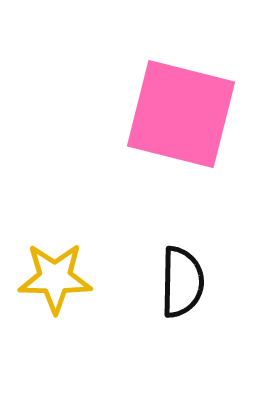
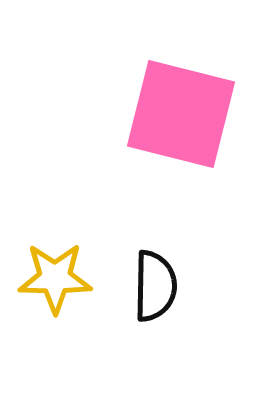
black semicircle: moved 27 px left, 4 px down
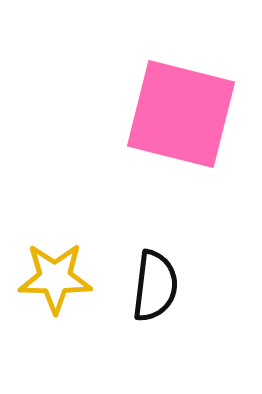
black semicircle: rotated 6 degrees clockwise
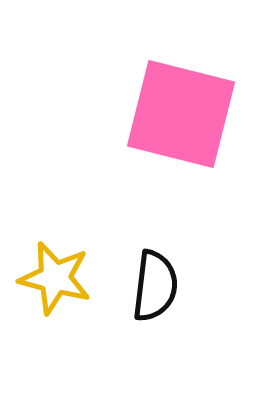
yellow star: rotated 14 degrees clockwise
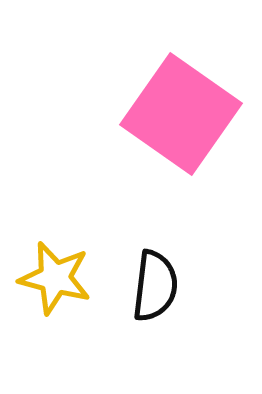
pink square: rotated 21 degrees clockwise
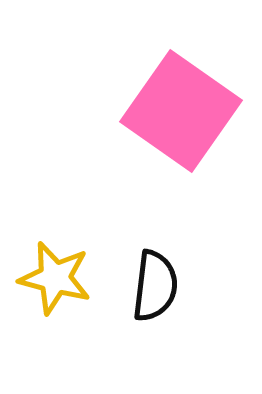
pink square: moved 3 px up
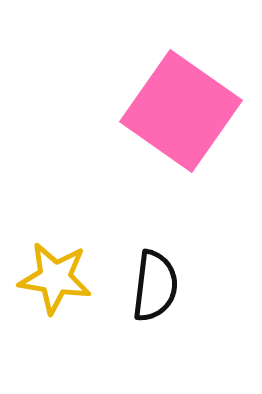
yellow star: rotated 6 degrees counterclockwise
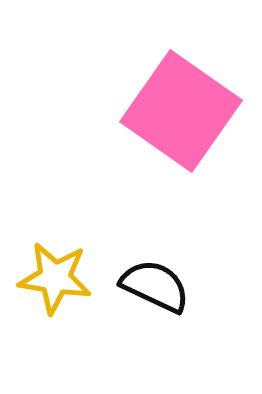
black semicircle: rotated 72 degrees counterclockwise
